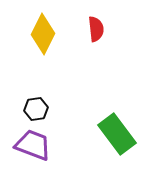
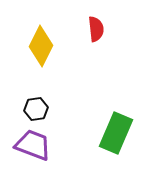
yellow diamond: moved 2 px left, 12 px down
green rectangle: moved 1 px left, 1 px up; rotated 60 degrees clockwise
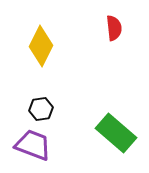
red semicircle: moved 18 px right, 1 px up
black hexagon: moved 5 px right
green rectangle: rotated 72 degrees counterclockwise
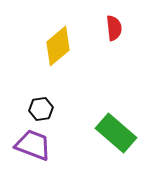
yellow diamond: moved 17 px right; rotated 24 degrees clockwise
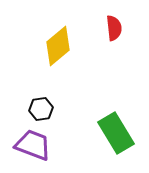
green rectangle: rotated 18 degrees clockwise
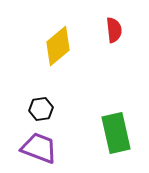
red semicircle: moved 2 px down
green rectangle: rotated 18 degrees clockwise
purple trapezoid: moved 6 px right, 3 px down
